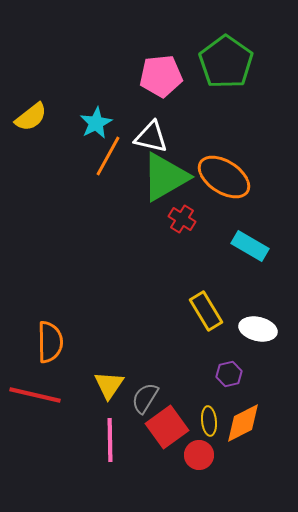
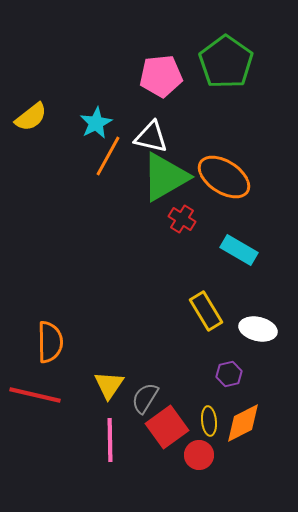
cyan rectangle: moved 11 px left, 4 px down
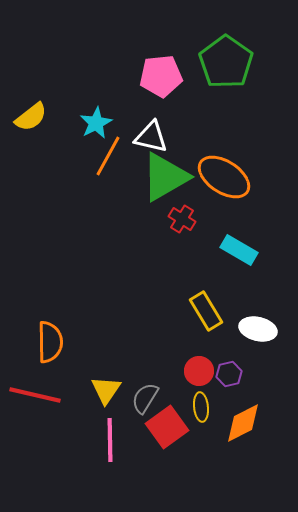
yellow triangle: moved 3 px left, 5 px down
yellow ellipse: moved 8 px left, 14 px up
red circle: moved 84 px up
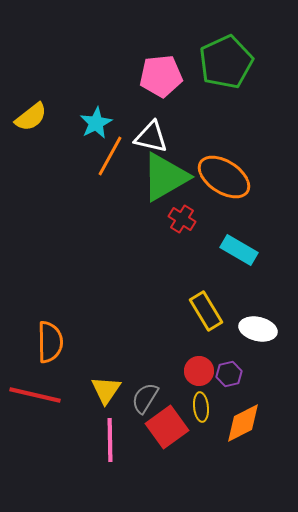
green pentagon: rotated 12 degrees clockwise
orange line: moved 2 px right
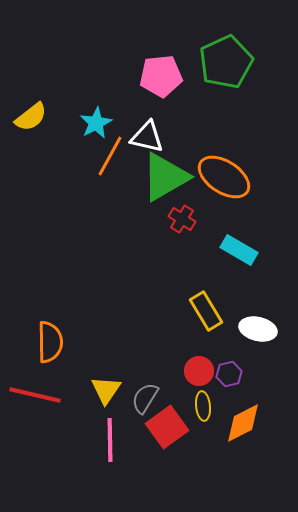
white triangle: moved 4 px left
yellow ellipse: moved 2 px right, 1 px up
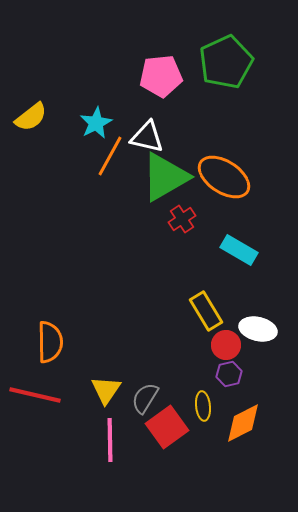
red cross: rotated 24 degrees clockwise
red circle: moved 27 px right, 26 px up
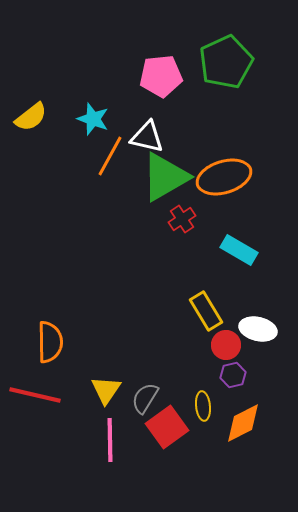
cyan star: moved 3 px left, 4 px up; rotated 24 degrees counterclockwise
orange ellipse: rotated 50 degrees counterclockwise
purple hexagon: moved 4 px right, 1 px down
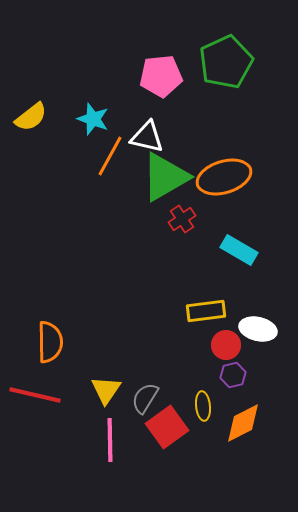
yellow rectangle: rotated 66 degrees counterclockwise
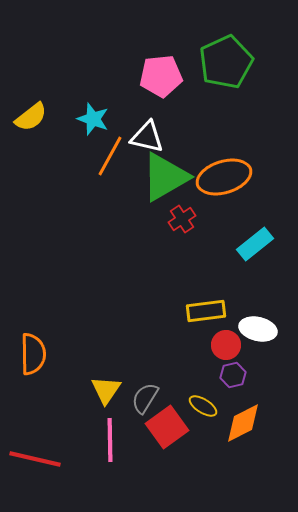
cyan rectangle: moved 16 px right, 6 px up; rotated 69 degrees counterclockwise
orange semicircle: moved 17 px left, 12 px down
red line: moved 64 px down
yellow ellipse: rotated 52 degrees counterclockwise
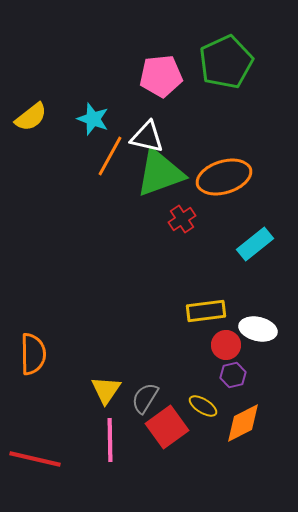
green triangle: moved 5 px left, 4 px up; rotated 10 degrees clockwise
